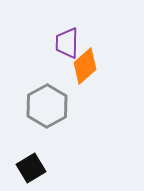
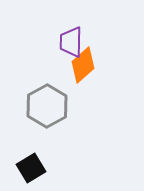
purple trapezoid: moved 4 px right, 1 px up
orange diamond: moved 2 px left, 1 px up
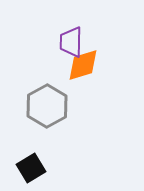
orange diamond: rotated 24 degrees clockwise
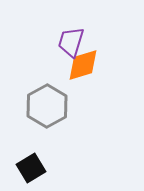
purple trapezoid: rotated 16 degrees clockwise
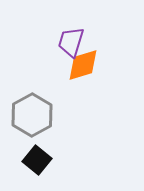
gray hexagon: moved 15 px left, 9 px down
black square: moved 6 px right, 8 px up; rotated 20 degrees counterclockwise
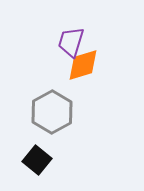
gray hexagon: moved 20 px right, 3 px up
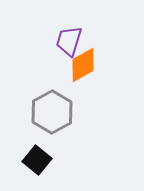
purple trapezoid: moved 2 px left, 1 px up
orange diamond: rotated 12 degrees counterclockwise
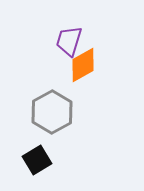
black square: rotated 20 degrees clockwise
